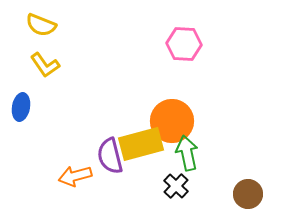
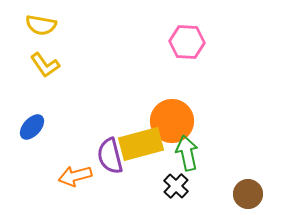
yellow semicircle: rotated 12 degrees counterclockwise
pink hexagon: moved 3 px right, 2 px up
blue ellipse: moved 11 px right, 20 px down; rotated 32 degrees clockwise
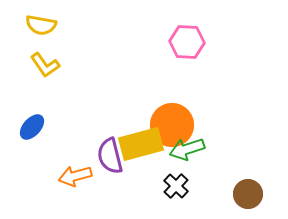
orange circle: moved 4 px down
green arrow: moved 4 px up; rotated 96 degrees counterclockwise
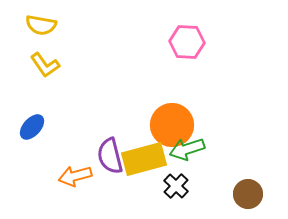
yellow rectangle: moved 3 px right, 15 px down
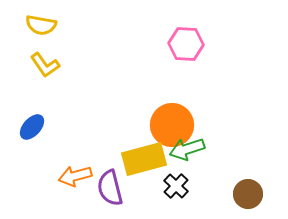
pink hexagon: moved 1 px left, 2 px down
purple semicircle: moved 32 px down
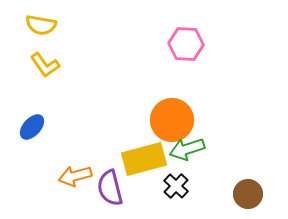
orange circle: moved 5 px up
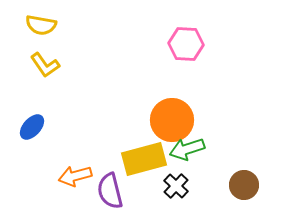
purple semicircle: moved 3 px down
brown circle: moved 4 px left, 9 px up
